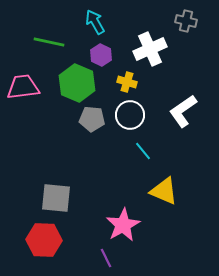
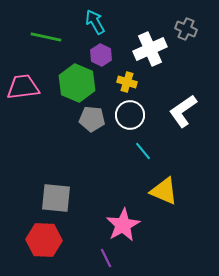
gray cross: moved 8 px down; rotated 10 degrees clockwise
green line: moved 3 px left, 5 px up
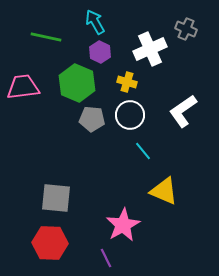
purple hexagon: moved 1 px left, 3 px up
red hexagon: moved 6 px right, 3 px down
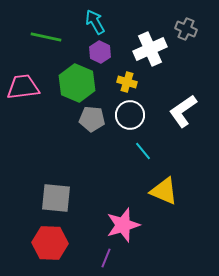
pink star: rotated 12 degrees clockwise
purple line: rotated 48 degrees clockwise
